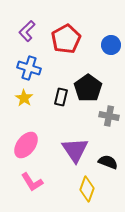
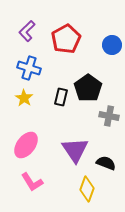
blue circle: moved 1 px right
black semicircle: moved 2 px left, 1 px down
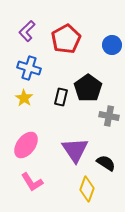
black semicircle: rotated 12 degrees clockwise
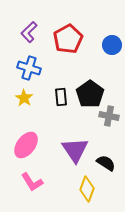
purple L-shape: moved 2 px right, 1 px down
red pentagon: moved 2 px right
black pentagon: moved 2 px right, 6 px down
black rectangle: rotated 18 degrees counterclockwise
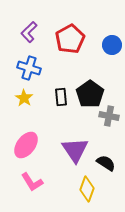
red pentagon: moved 2 px right
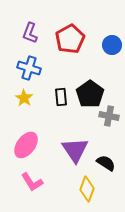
purple L-shape: moved 1 px right, 1 px down; rotated 25 degrees counterclockwise
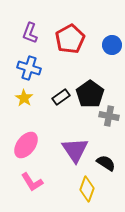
black rectangle: rotated 60 degrees clockwise
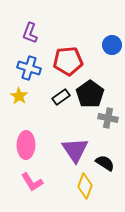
red pentagon: moved 2 px left, 22 px down; rotated 24 degrees clockwise
yellow star: moved 5 px left, 2 px up
gray cross: moved 1 px left, 2 px down
pink ellipse: rotated 36 degrees counterclockwise
black semicircle: moved 1 px left
yellow diamond: moved 2 px left, 3 px up
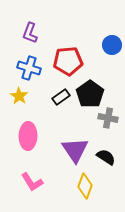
pink ellipse: moved 2 px right, 9 px up
black semicircle: moved 1 px right, 6 px up
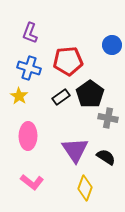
pink L-shape: rotated 20 degrees counterclockwise
yellow diamond: moved 2 px down
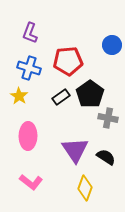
pink L-shape: moved 1 px left
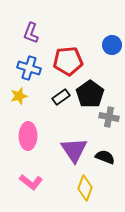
purple L-shape: moved 1 px right
yellow star: rotated 24 degrees clockwise
gray cross: moved 1 px right, 1 px up
purple triangle: moved 1 px left
black semicircle: moved 1 px left; rotated 12 degrees counterclockwise
